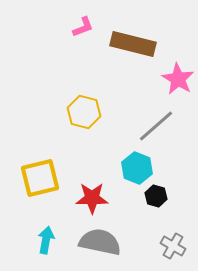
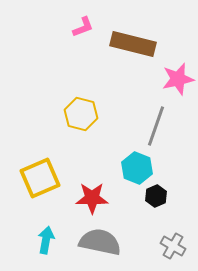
pink star: rotated 28 degrees clockwise
yellow hexagon: moved 3 px left, 2 px down
gray line: rotated 30 degrees counterclockwise
yellow square: rotated 9 degrees counterclockwise
black hexagon: rotated 20 degrees clockwise
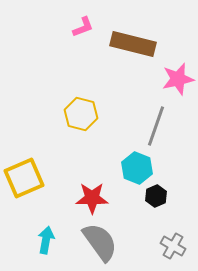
yellow square: moved 16 px left
gray semicircle: rotated 42 degrees clockwise
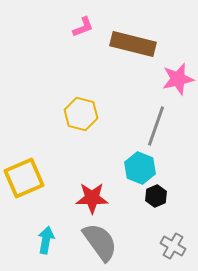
cyan hexagon: moved 3 px right
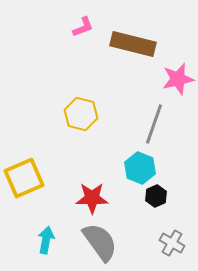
gray line: moved 2 px left, 2 px up
gray cross: moved 1 px left, 3 px up
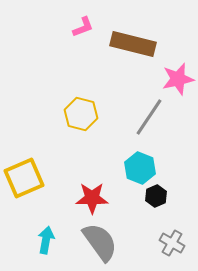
gray line: moved 5 px left, 7 px up; rotated 15 degrees clockwise
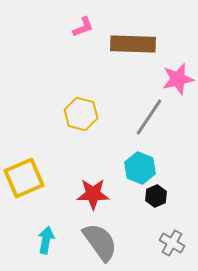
brown rectangle: rotated 12 degrees counterclockwise
red star: moved 1 px right, 4 px up
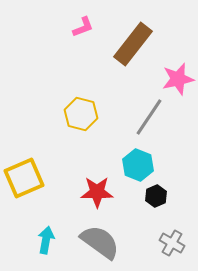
brown rectangle: rotated 54 degrees counterclockwise
cyan hexagon: moved 2 px left, 3 px up
red star: moved 4 px right, 2 px up
gray semicircle: rotated 18 degrees counterclockwise
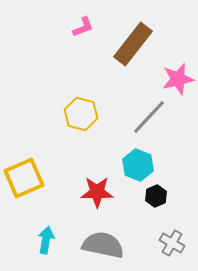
gray line: rotated 9 degrees clockwise
gray semicircle: moved 3 px right, 3 px down; rotated 24 degrees counterclockwise
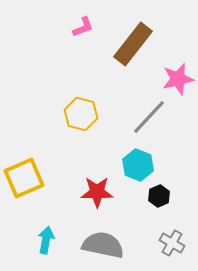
black hexagon: moved 3 px right
